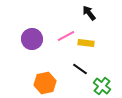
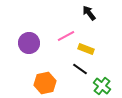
purple circle: moved 3 px left, 4 px down
yellow rectangle: moved 6 px down; rotated 14 degrees clockwise
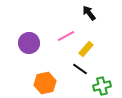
yellow rectangle: rotated 70 degrees counterclockwise
green cross: rotated 36 degrees clockwise
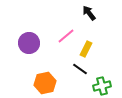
pink line: rotated 12 degrees counterclockwise
yellow rectangle: rotated 14 degrees counterclockwise
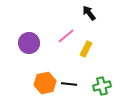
black line: moved 11 px left, 15 px down; rotated 28 degrees counterclockwise
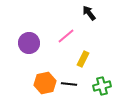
yellow rectangle: moved 3 px left, 10 px down
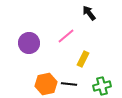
orange hexagon: moved 1 px right, 1 px down
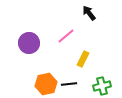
black line: rotated 14 degrees counterclockwise
